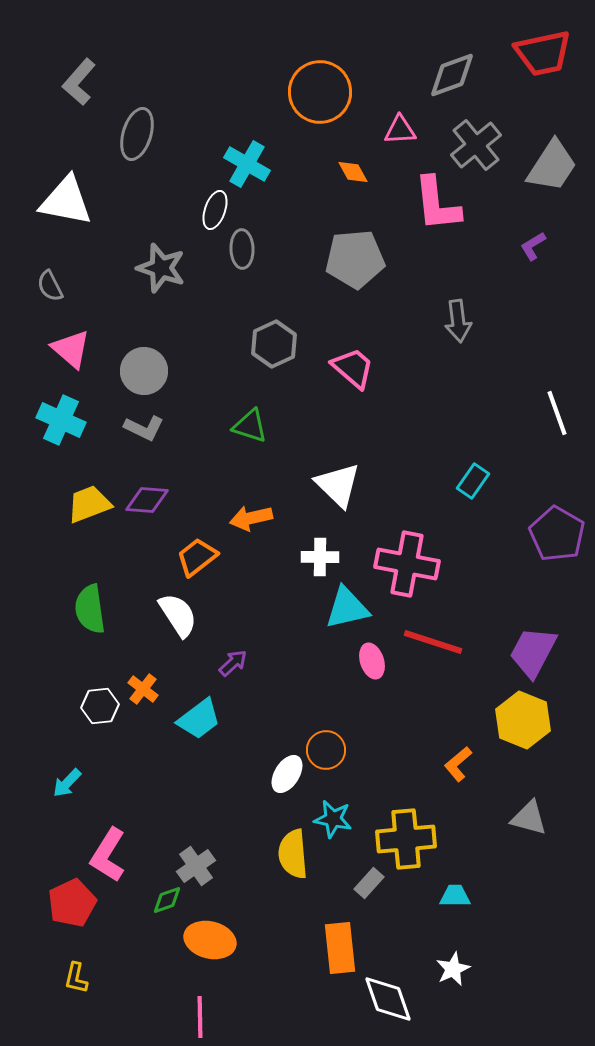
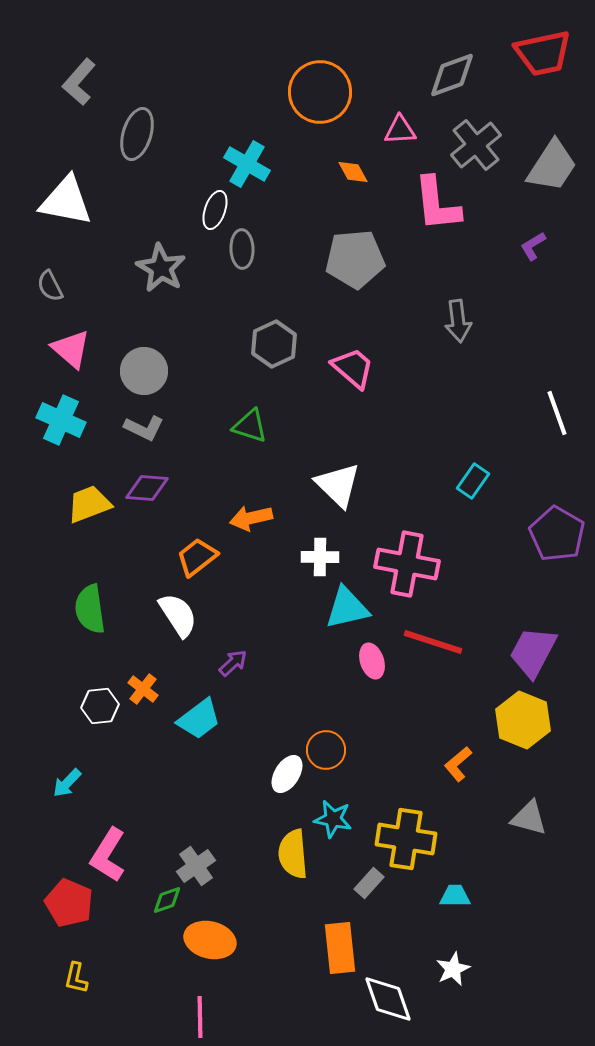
gray star at (161, 268): rotated 12 degrees clockwise
purple diamond at (147, 500): moved 12 px up
yellow cross at (406, 839): rotated 14 degrees clockwise
red pentagon at (72, 903): moved 3 px left; rotated 24 degrees counterclockwise
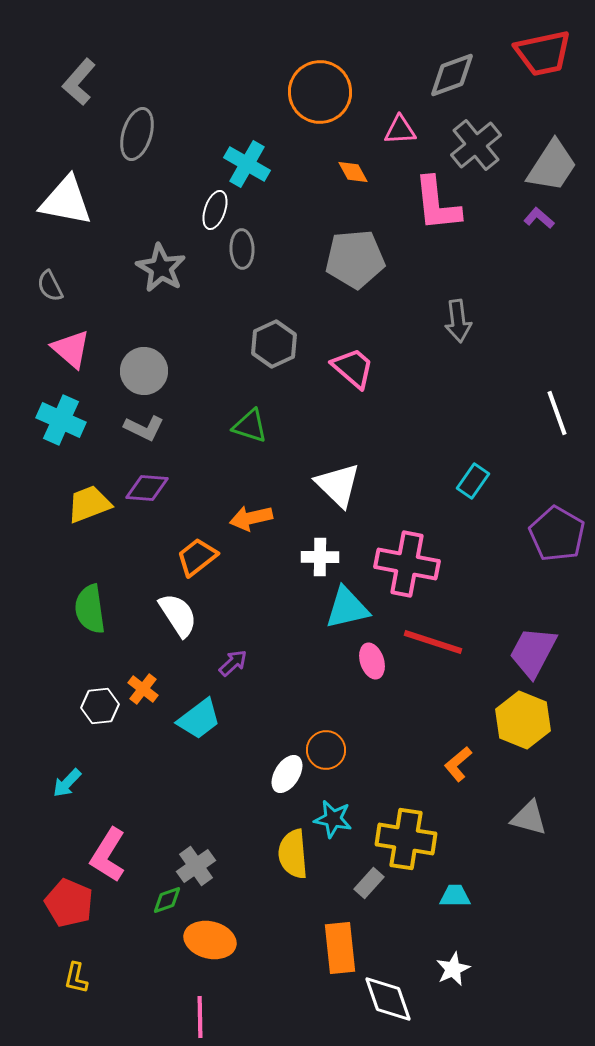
purple L-shape at (533, 246): moved 6 px right, 28 px up; rotated 72 degrees clockwise
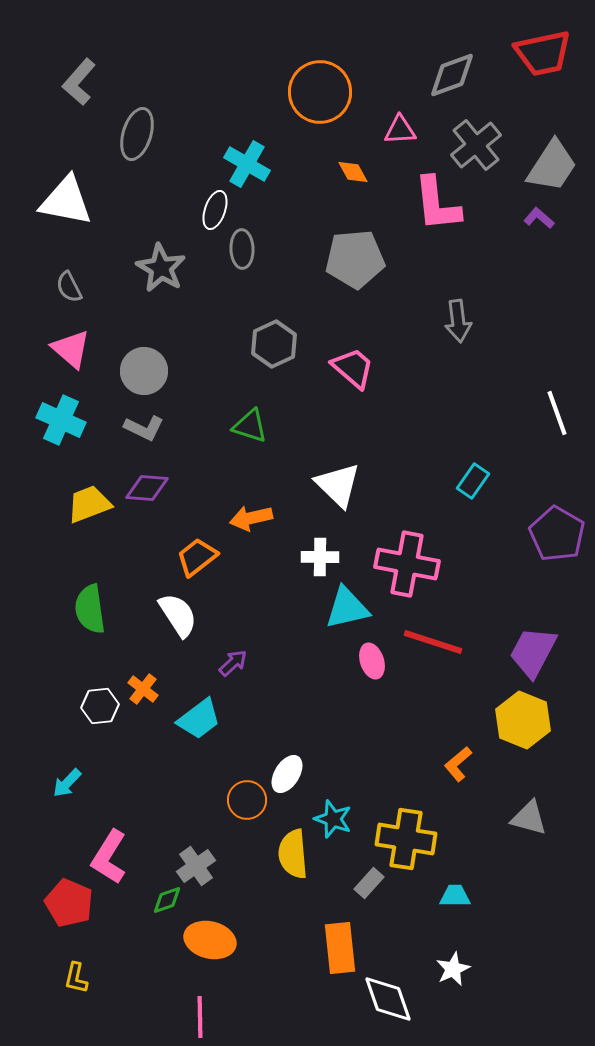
gray semicircle at (50, 286): moved 19 px right, 1 px down
orange circle at (326, 750): moved 79 px left, 50 px down
cyan star at (333, 819): rotated 9 degrees clockwise
pink L-shape at (108, 855): moved 1 px right, 2 px down
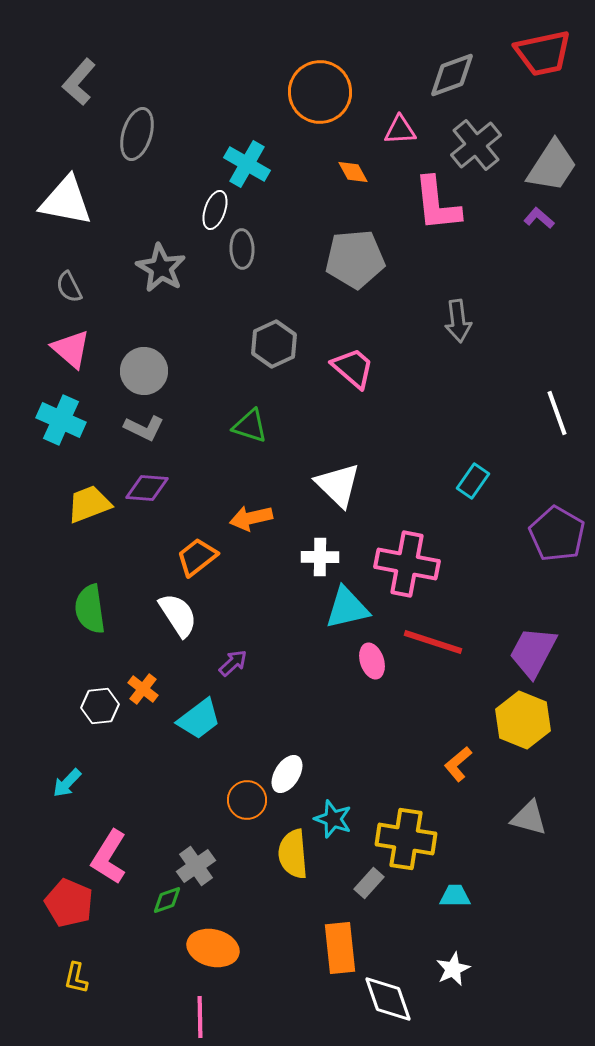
orange ellipse at (210, 940): moved 3 px right, 8 px down
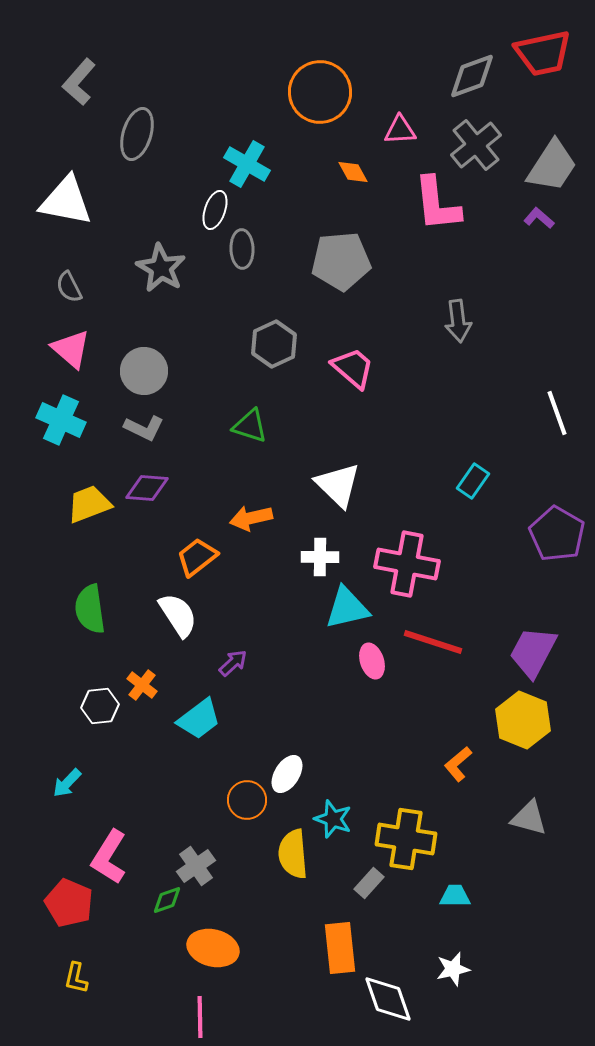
gray diamond at (452, 75): moved 20 px right, 1 px down
gray pentagon at (355, 259): moved 14 px left, 2 px down
orange cross at (143, 689): moved 1 px left, 4 px up
white star at (453, 969): rotated 12 degrees clockwise
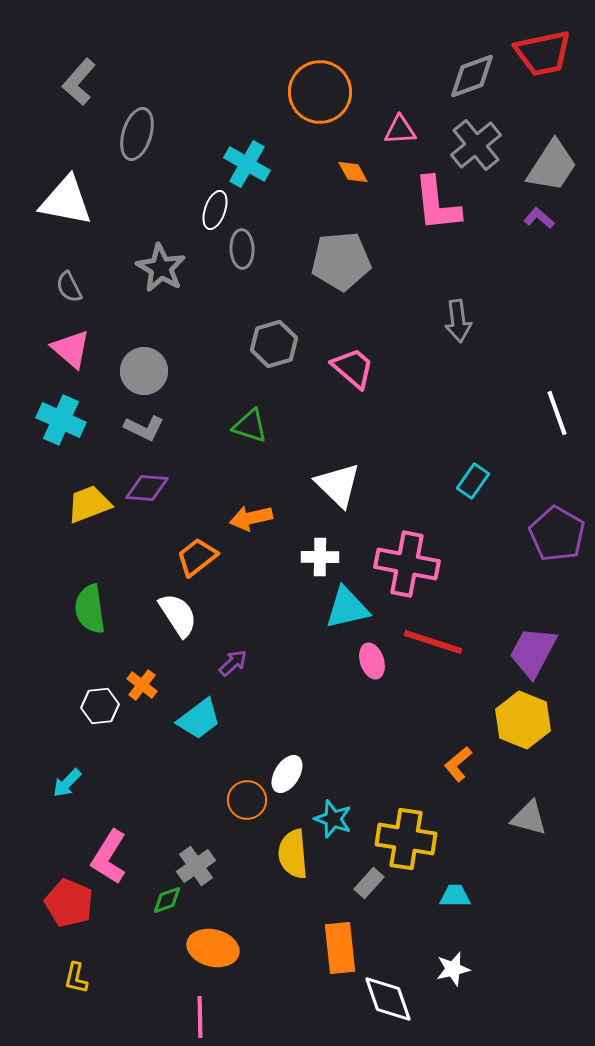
gray hexagon at (274, 344): rotated 9 degrees clockwise
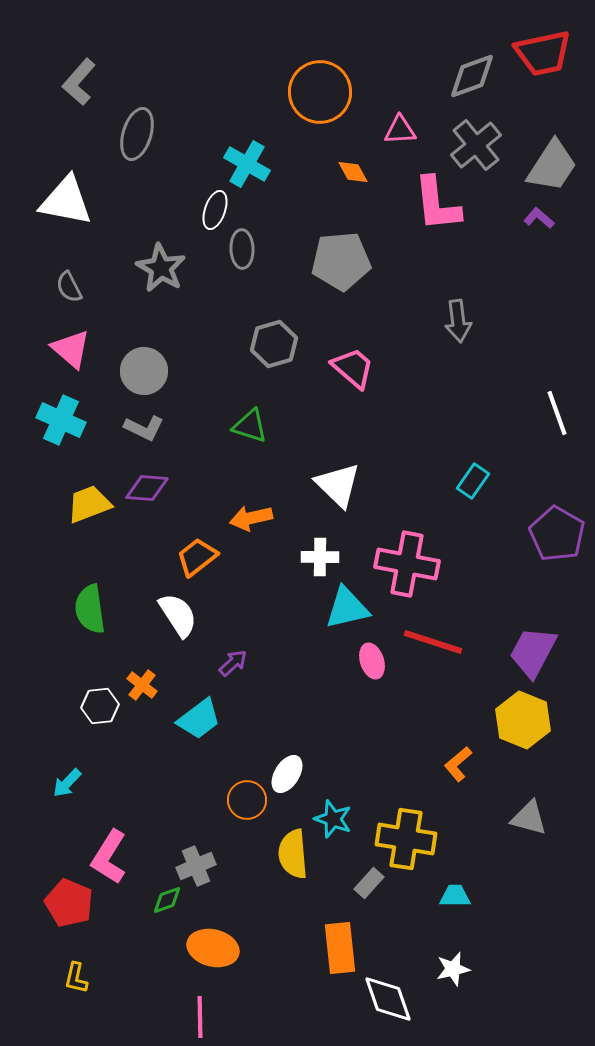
gray cross at (196, 866): rotated 12 degrees clockwise
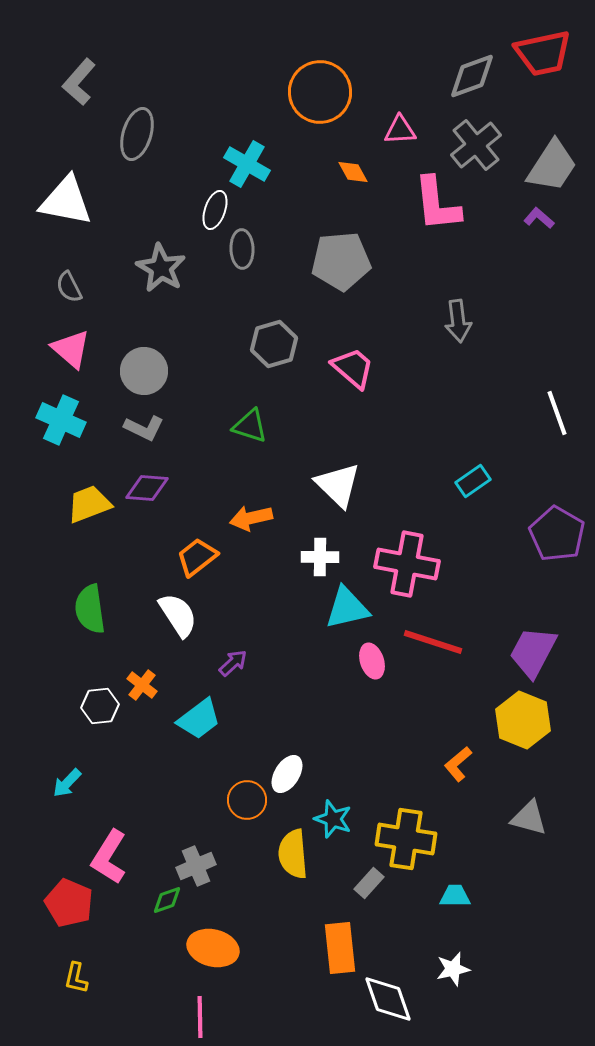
cyan rectangle at (473, 481): rotated 20 degrees clockwise
